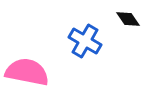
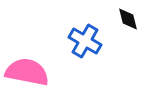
black diamond: rotated 20 degrees clockwise
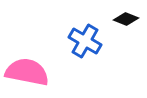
black diamond: moved 2 px left; rotated 55 degrees counterclockwise
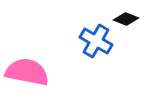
blue cross: moved 11 px right
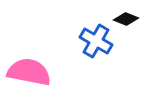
pink semicircle: moved 2 px right
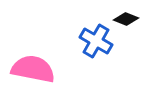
pink semicircle: moved 4 px right, 3 px up
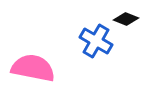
pink semicircle: moved 1 px up
